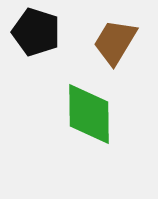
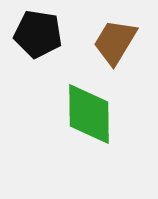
black pentagon: moved 2 px right, 2 px down; rotated 9 degrees counterclockwise
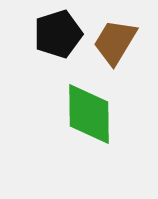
black pentagon: moved 20 px right; rotated 27 degrees counterclockwise
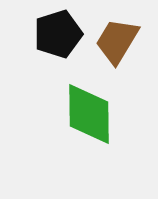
brown trapezoid: moved 2 px right, 1 px up
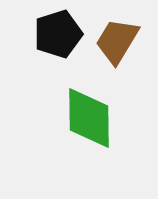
green diamond: moved 4 px down
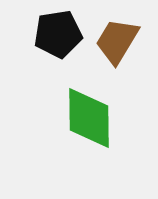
black pentagon: rotated 9 degrees clockwise
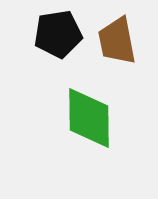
brown trapezoid: rotated 42 degrees counterclockwise
